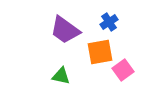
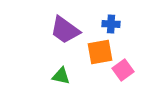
blue cross: moved 2 px right, 2 px down; rotated 36 degrees clockwise
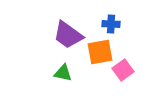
purple trapezoid: moved 3 px right, 5 px down
green triangle: moved 2 px right, 3 px up
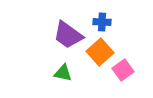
blue cross: moved 9 px left, 2 px up
orange square: rotated 32 degrees counterclockwise
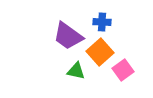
purple trapezoid: moved 1 px down
green triangle: moved 13 px right, 2 px up
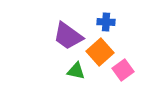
blue cross: moved 4 px right
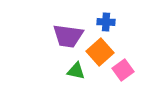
purple trapezoid: rotated 28 degrees counterclockwise
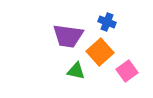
blue cross: moved 1 px right; rotated 18 degrees clockwise
pink square: moved 4 px right, 1 px down
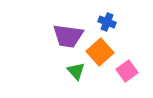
green triangle: rotated 36 degrees clockwise
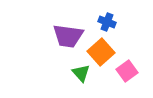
orange square: moved 1 px right
green triangle: moved 5 px right, 2 px down
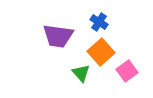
blue cross: moved 8 px left; rotated 12 degrees clockwise
purple trapezoid: moved 10 px left
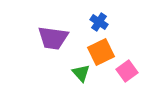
purple trapezoid: moved 5 px left, 2 px down
orange square: rotated 16 degrees clockwise
